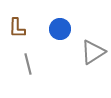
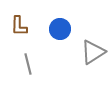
brown L-shape: moved 2 px right, 2 px up
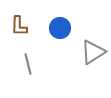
blue circle: moved 1 px up
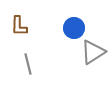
blue circle: moved 14 px right
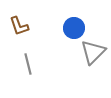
brown L-shape: rotated 20 degrees counterclockwise
gray triangle: rotated 12 degrees counterclockwise
